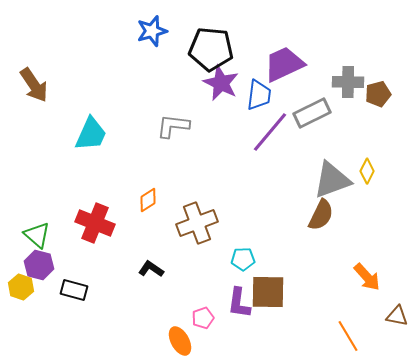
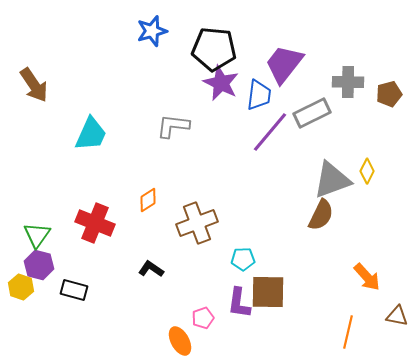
black pentagon: moved 3 px right
purple trapezoid: rotated 27 degrees counterclockwise
brown pentagon: moved 11 px right
green triangle: rotated 24 degrees clockwise
orange line: moved 4 px up; rotated 44 degrees clockwise
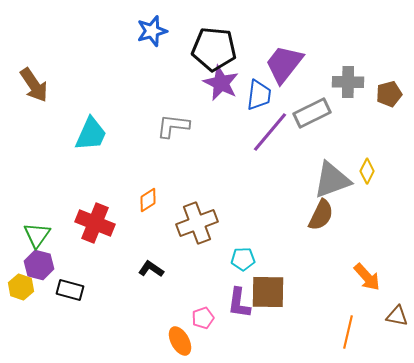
black rectangle: moved 4 px left
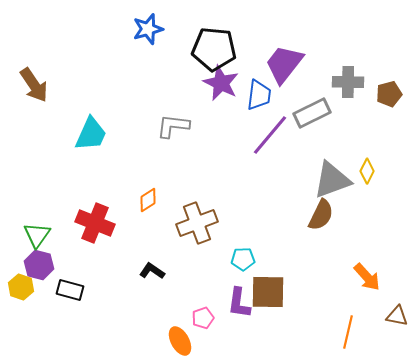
blue star: moved 4 px left, 2 px up
purple line: moved 3 px down
black L-shape: moved 1 px right, 2 px down
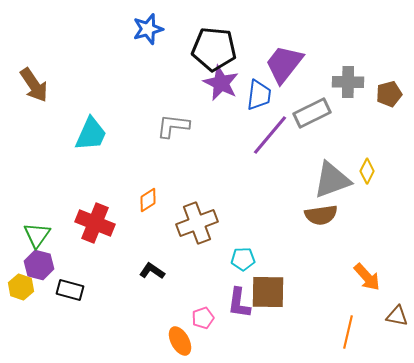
brown semicircle: rotated 56 degrees clockwise
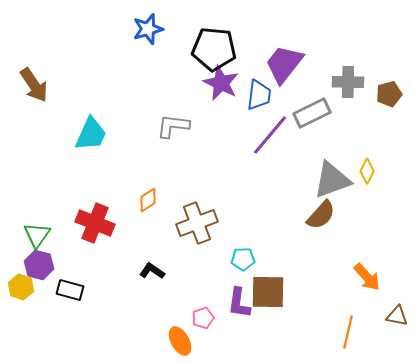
brown semicircle: rotated 40 degrees counterclockwise
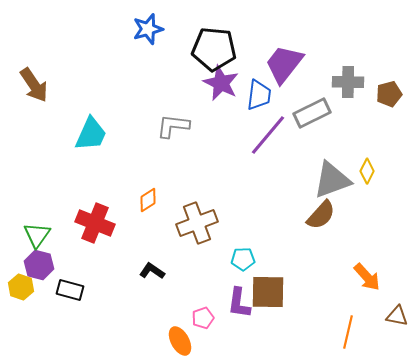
purple line: moved 2 px left
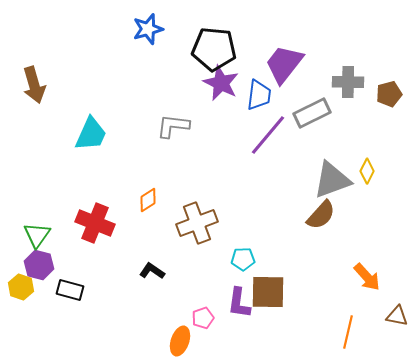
brown arrow: rotated 18 degrees clockwise
orange ellipse: rotated 48 degrees clockwise
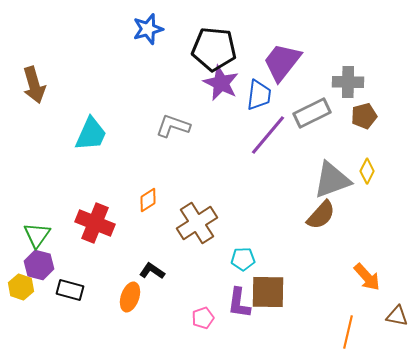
purple trapezoid: moved 2 px left, 2 px up
brown pentagon: moved 25 px left, 22 px down
gray L-shape: rotated 12 degrees clockwise
brown cross: rotated 12 degrees counterclockwise
orange ellipse: moved 50 px left, 44 px up
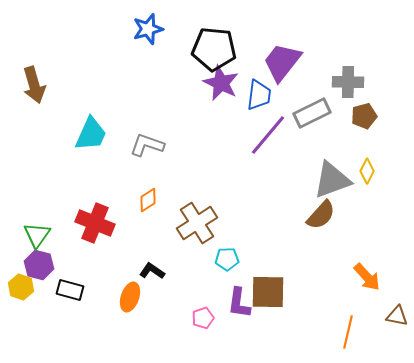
gray L-shape: moved 26 px left, 19 px down
cyan pentagon: moved 16 px left
